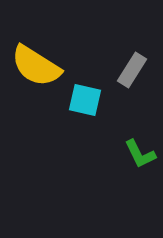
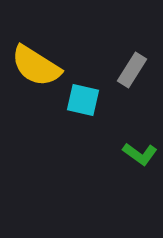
cyan square: moved 2 px left
green L-shape: rotated 28 degrees counterclockwise
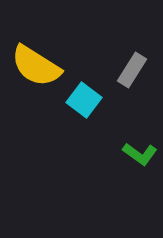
cyan square: moved 1 px right; rotated 24 degrees clockwise
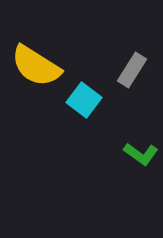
green L-shape: moved 1 px right
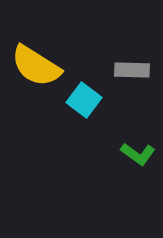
gray rectangle: rotated 60 degrees clockwise
green L-shape: moved 3 px left
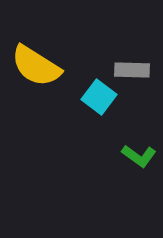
cyan square: moved 15 px right, 3 px up
green L-shape: moved 1 px right, 2 px down
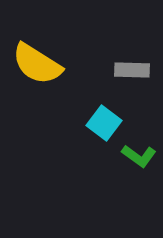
yellow semicircle: moved 1 px right, 2 px up
cyan square: moved 5 px right, 26 px down
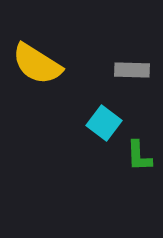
green L-shape: rotated 52 degrees clockwise
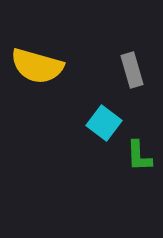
yellow semicircle: moved 2 px down; rotated 16 degrees counterclockwise
gray rectangle: rotated 72 degrees clockwise
